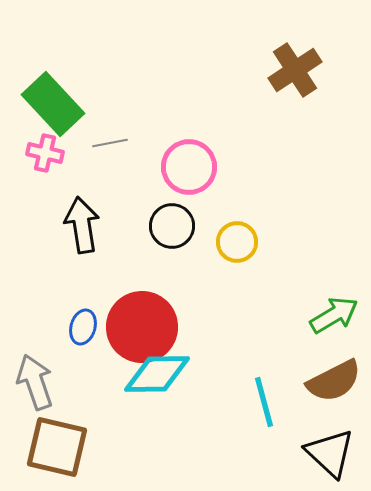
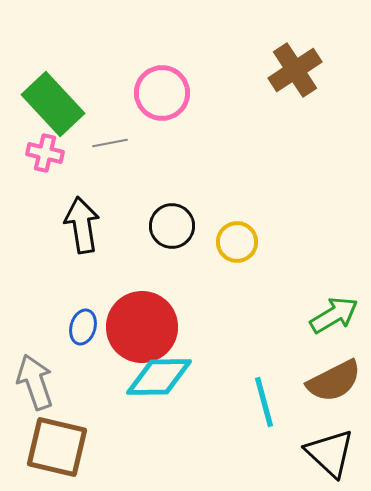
pink circle: moved 27 px left, 74 px up
cyan diamond: moved 2 px right, 3 px down
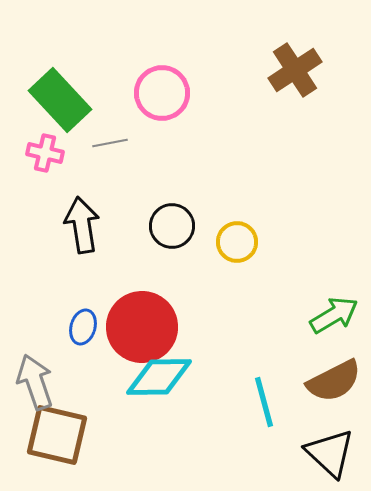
green rectangle: moved 7 px right, 4 px up
brown square: moved 12 px up
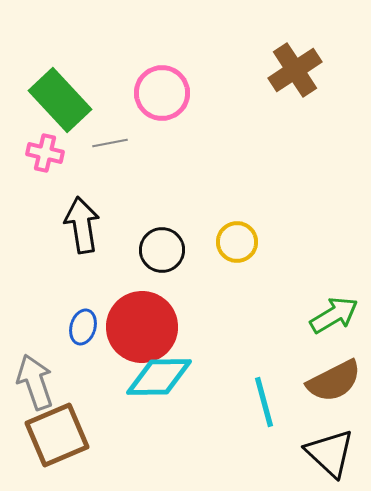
black circle: moved 10 px left, 24 px down
brown square: rotated 36 degrees counterclockwise
